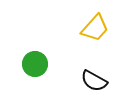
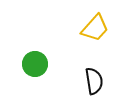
black semicircle: rotated 128 degrees counterclockwise
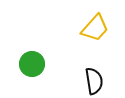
green circle: moved 3 px left
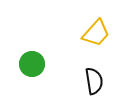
yellow trapezoid: moved 1 px right, 5 px down
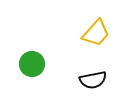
black semicircle: moved 1 px left, 1 px up; rotated 88 degrees clockwise
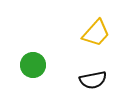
green circle: moved 1 px right, 1 px down
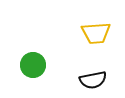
yellow trapezoid: rotated 44 degrees clockwise
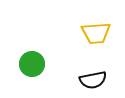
green circle: moved 1 px left, 1 px up
